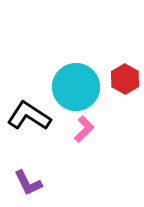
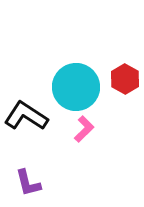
black L-shape: moved 3 px left
purple L-shape: rotated 12 degrees clockwise
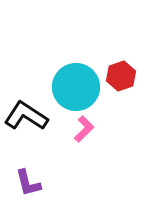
red hexagon: moved 4 px left, 3 px up; rotated 12 degrees clockwise
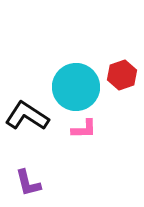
red hexagon: moved 1 px right, 1 px up
black L-shape: moved 1 px right
pink L-shape: rotated 44 degrees clockwise
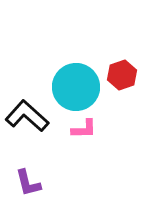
black L-shape: rotated 9 degrees clockwise
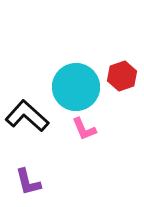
red hexagon: moved 1 px down
pink L-shape: rotated 68 degrees clockwise
purple L-shape: moved 1 px up
